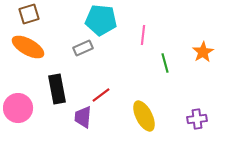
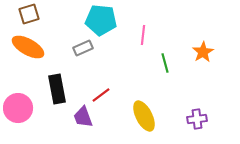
purple trapezoid: rotated 25 degrees counterclockwise
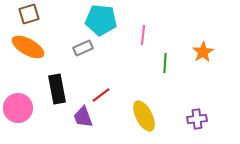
green line: rotated 18 degrees clockwise
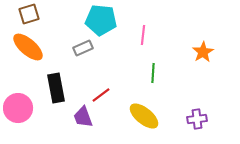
orange ellipse: rotated 12 degrees clockwise
green line: moved 12 px left, 10 px down
black rectangle: moved 1 px left, 1 px up
yellow ellipse: rotated 24 degrees counterclockwise
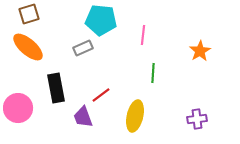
orange star: moved 3 px left, 1 px up
yellow ellipse: moved 9 px left; rotated 64 degrees clockwise
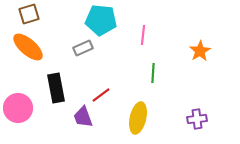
yellow ellipse: moved 3 px right, 2 px down
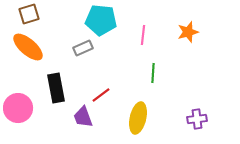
orange star: moved 12 px left, 19 px up; rotated 15 degrees clockwise
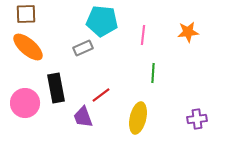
brown square: moved 3 px left; rotated 15 degrees clockwise
cyan pentagon: moved 1 px right, 1 px down
orange star: rotated 10 degrees clockwise
pink circle: moved 7 px right, 5 px up
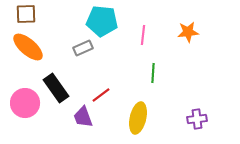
black rectangle: rotated 24 degrees counterclockwise
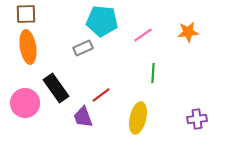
pink line: rotated 48 degrees clockwise
orange ellipse: rotated 40 degrees clockwise
